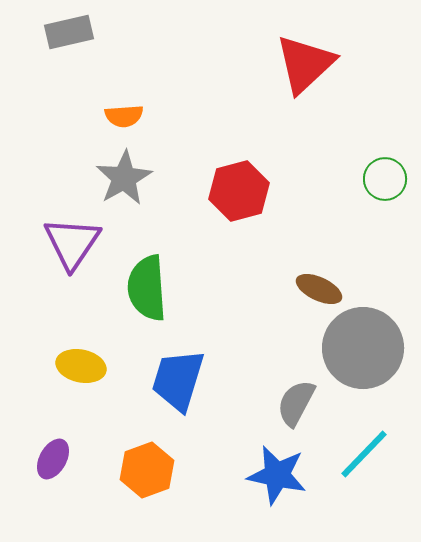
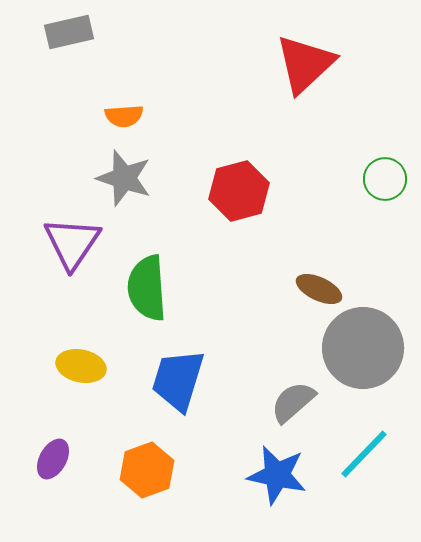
gray star: rotated 24 degrees counterclockwise
gray semicircle: moved 3 px left, 1 px up; rotated 21 degrees clockwise
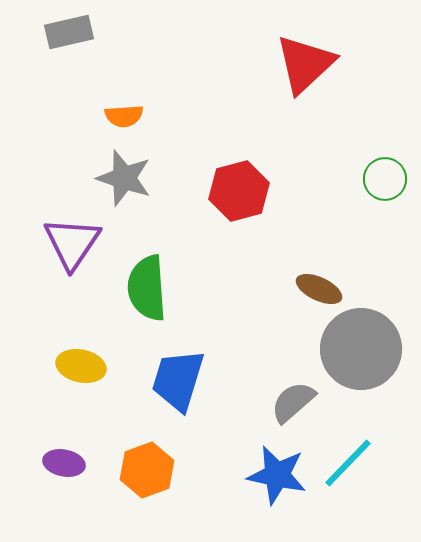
gray circle: moved 2 px left, 1 px down
cyan line: moved 16 px left, 9 px down
purple ellipse: moved 11 px right, 4 px down; rotated 72 degrees clockwise
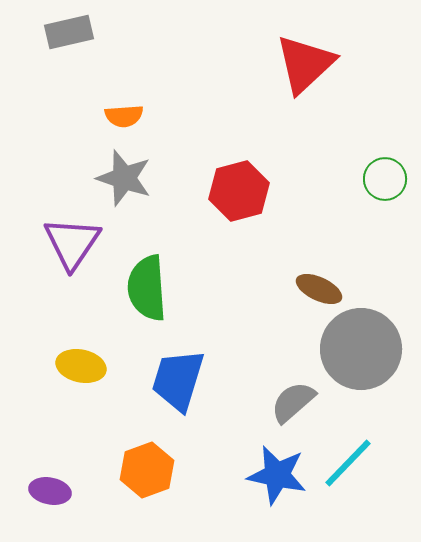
purple ellipse: moved 14 px left, 28 px down
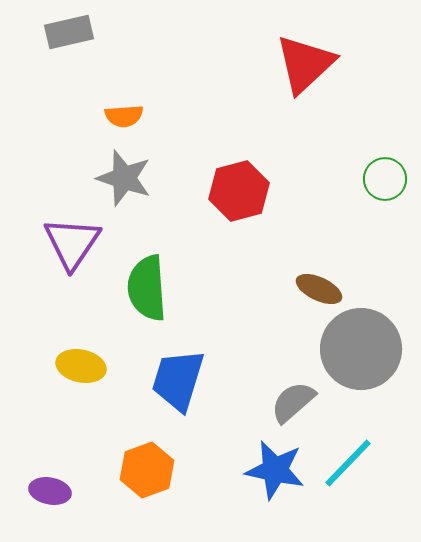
blue star: moved 2 px left, 5 px up
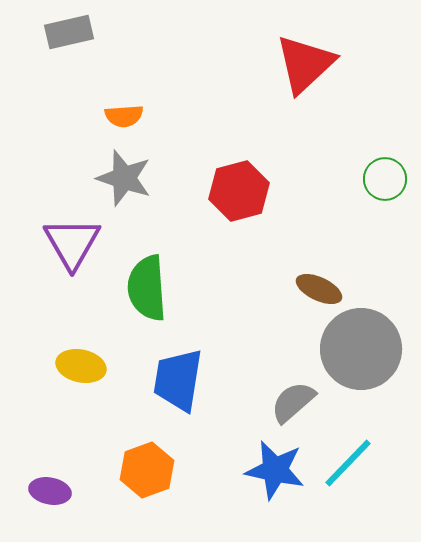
purple triangle: rotated 4 degrees counterclockwise
blue trapezoid: rotated 8 degrees counterclockwise
